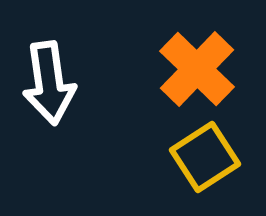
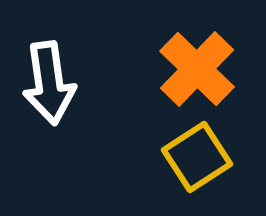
yellow square: moved 8 px left
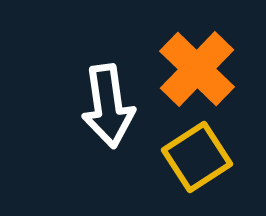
white arrow: moved 59 px right, 23 px down
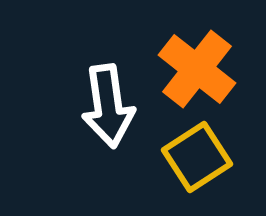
orange cross: rotated 6 degrees counterclockwise
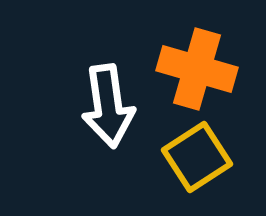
orange cross: rotated 22 degrees counterclockwise
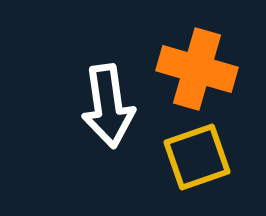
yellow square: rotated 14 degrees clockwise
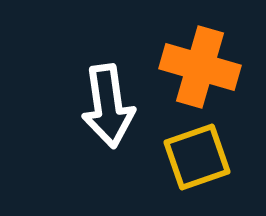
orange cross: moved 3 px right, 2 px up
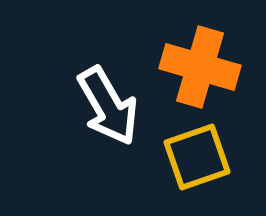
white arrow: rotated 22 degrees counterclockwise
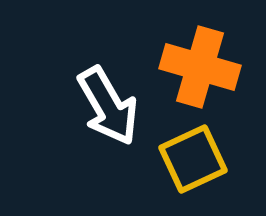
yellow square: moved 4 px left, 2 px down; rotated 6 degrees counterclockwise
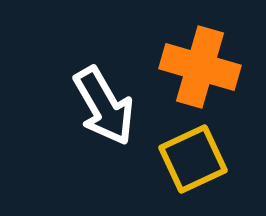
white arrow: moved 4 px left
